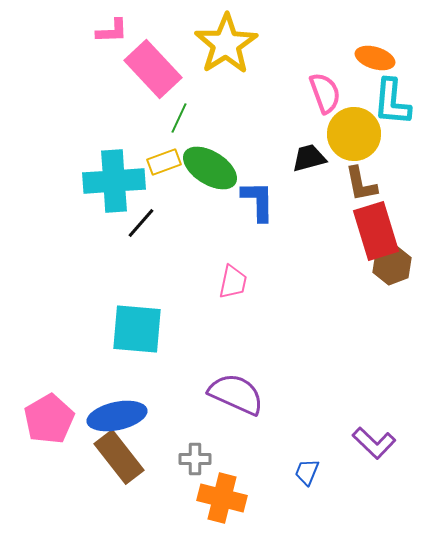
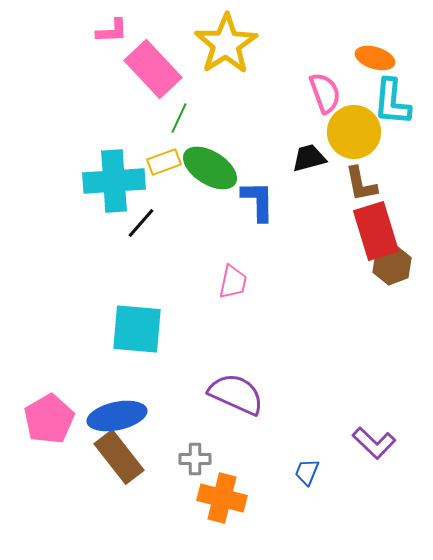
yellow circle: moved 2 px up
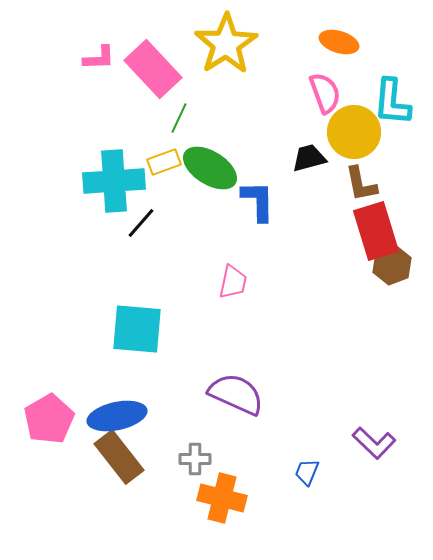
pink L-shape: moved 13 px left, 27 px down
orange ellipse: moved 36 px left, 16 px up
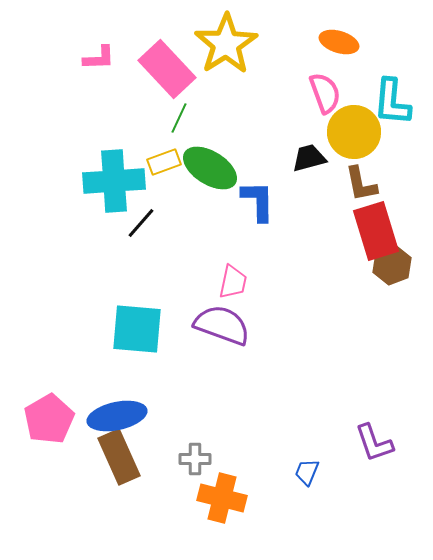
pink rectangle: moved 14 px right
purple semicircle: moved 14 px left, 69 px up; rotated 4 degrees counterclockwise
purple L-shape: rotated 27 degrees clockwise
brown rectangle: rotated 14 degrees clockwise
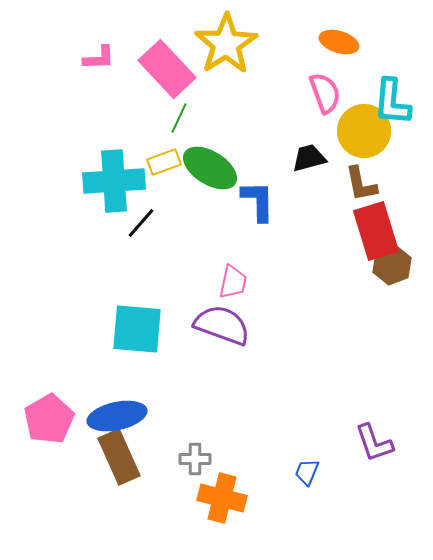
yellow circle: moved 10 px right, 1 px up
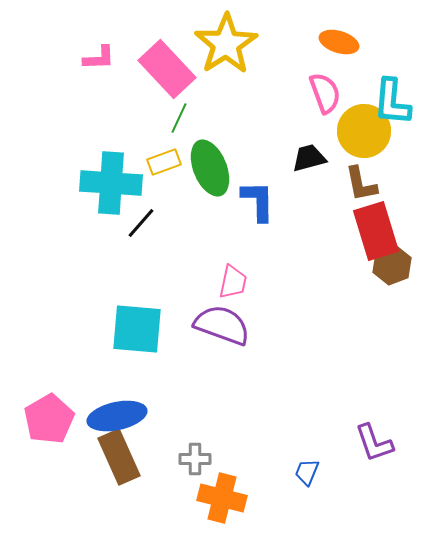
green ellipse: rotated 36 degrees clockwise
cyan cross: moved 3 px left, 2 px down; rotated 8 degrees clockwise
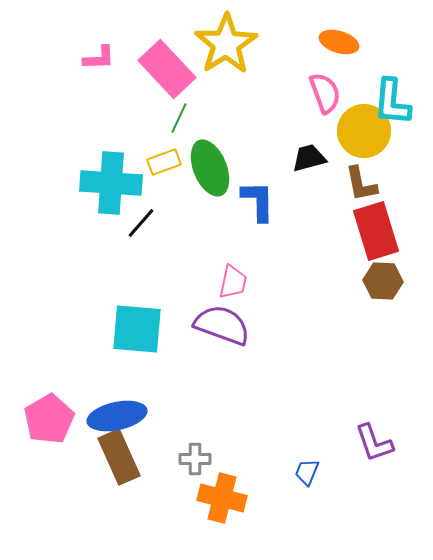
brown hexagon: moved 9 px left, 16 px down; rotated 24 degrees clockwise
